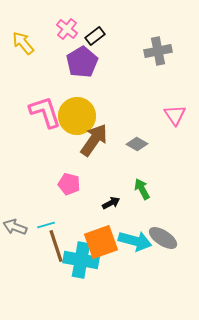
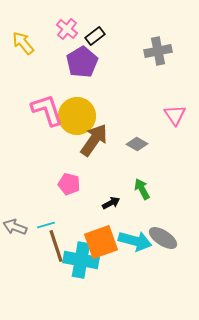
pink L-shape: moved 2 px right, 2 px up
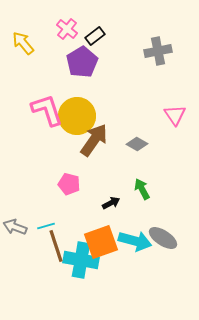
cyan line: moved 1 px down
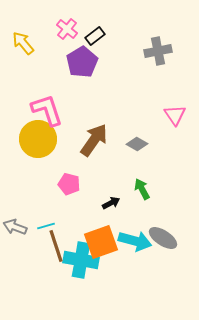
yellow circle: moved 39 px left, 23 px down
